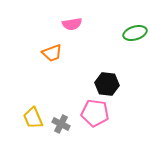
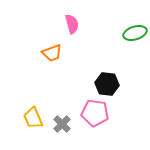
pink semicircle: rotated 96 degrees counterclockwise
gray cross: moved 1 px right; rotated 18 degrees clockwise
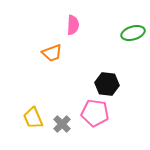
pink semicircle: moved 1 px right, 1 px down; rotated 18 degrees clockwise
green ellipse: moved 2 px left
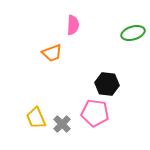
yellow trapezoid: moved 3 px right
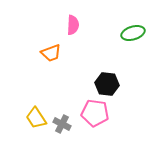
orange trapezoid: moved 1 px left
yellow trapezoid: rotated 10 degrees counterclockwise
gray cross: rotated 18 degrees counterclockwise
